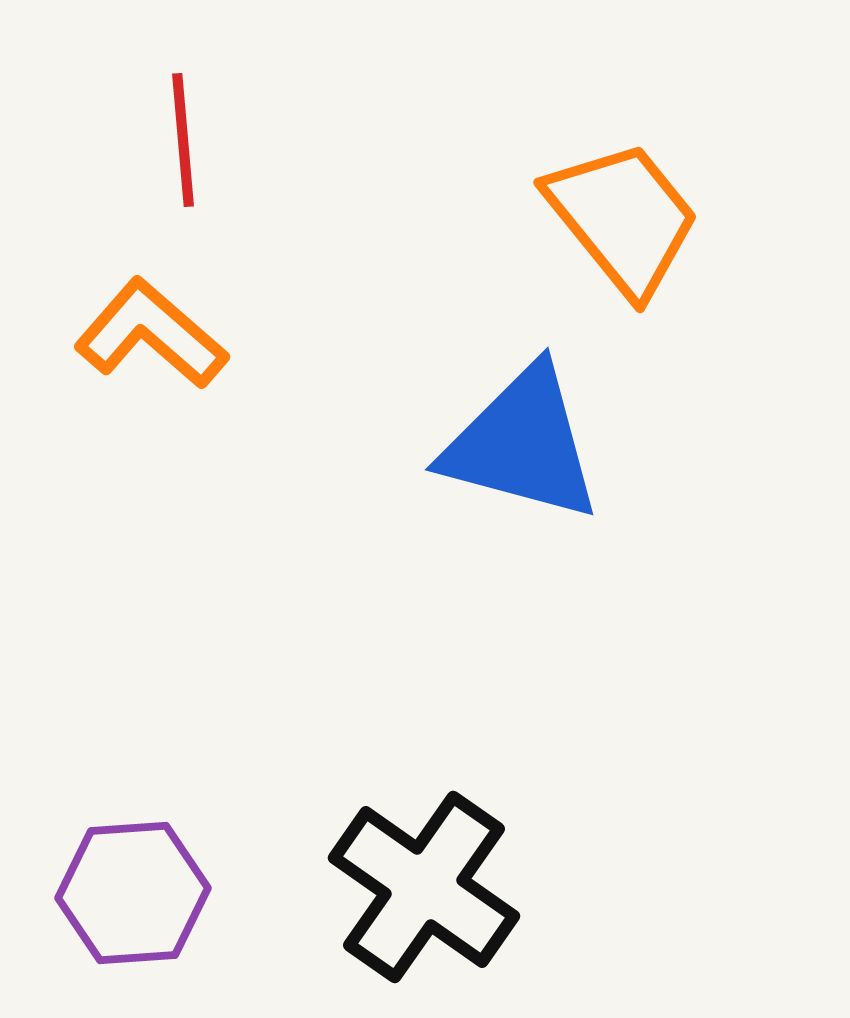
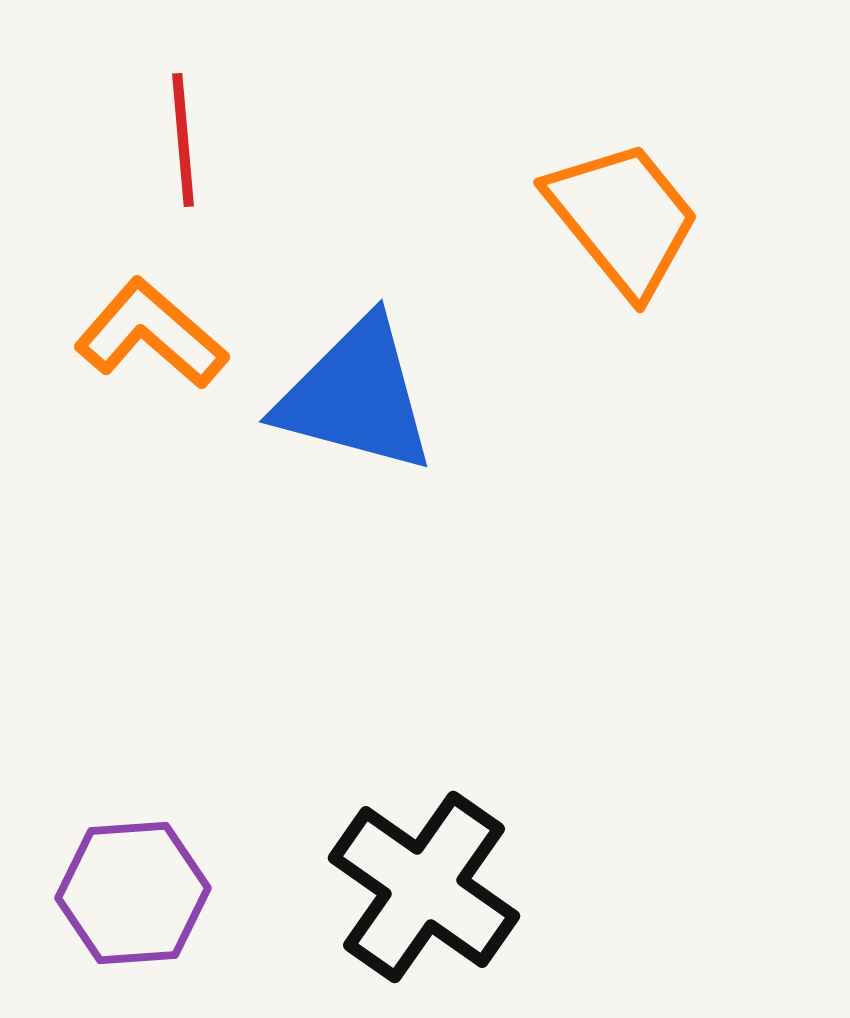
blue triangle: moved 166 px left, 48 px up
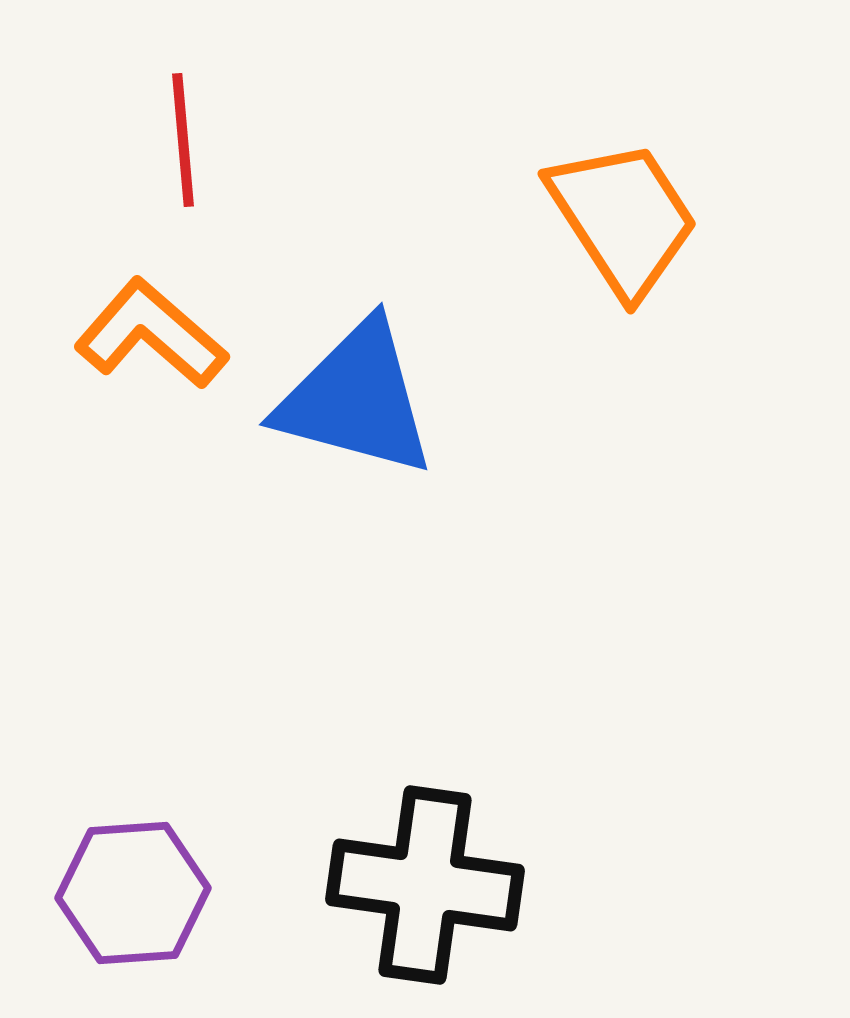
orange trapezoid: rotated 6 degrees clockwise
blue triangle: moved 3 px down
black cross: moved 1 px right, 2 px up; rotated 27 degrees counterclockwise
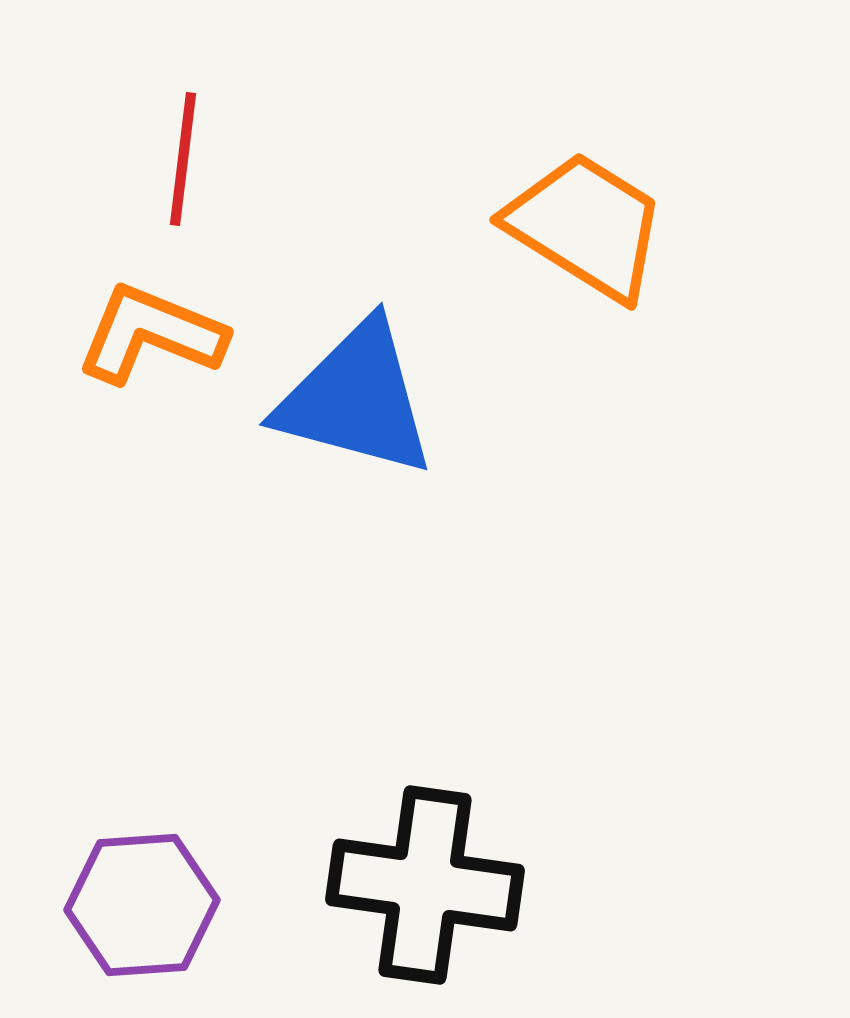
red line: moved 19 px down; rotated 12 degrees clockwise
orange trapezoid: moved 37 px left, 8 px down; rotated 25 degrees counterclockwise
orange L-shape: rotated 19 degrees counterclockwise
purple hexagon: moved 9 px right, 12 px down
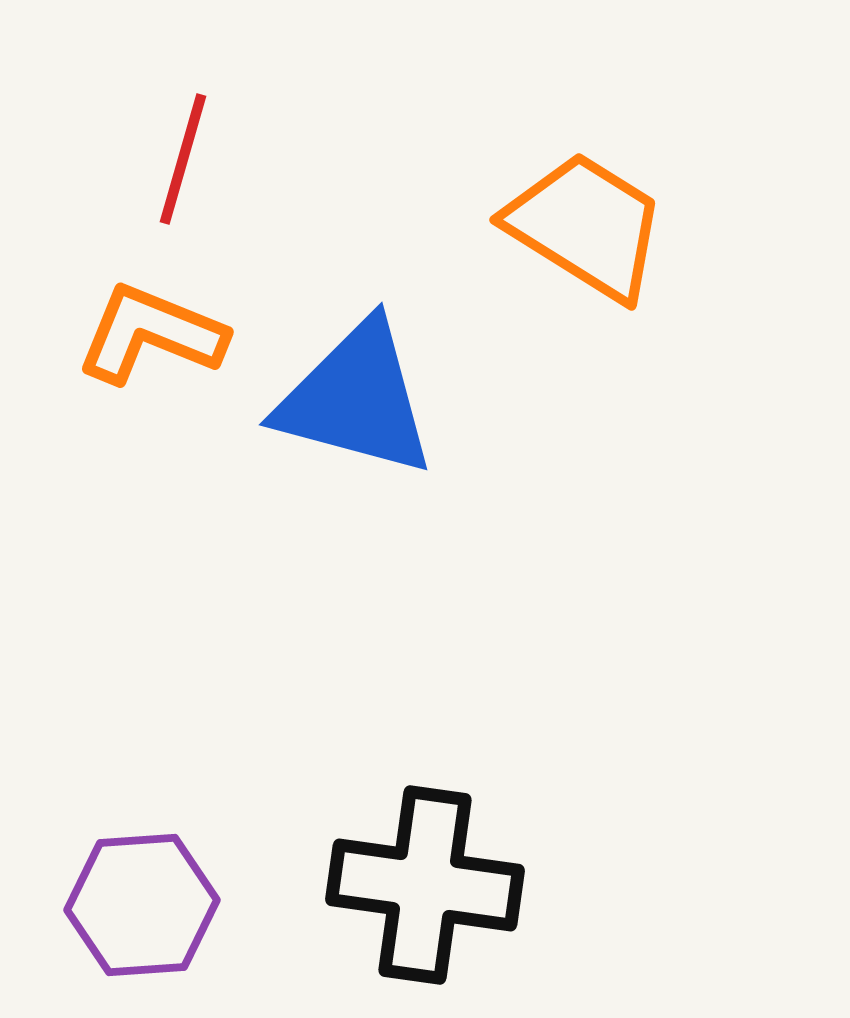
red line: rotated 9 degrees clockwise
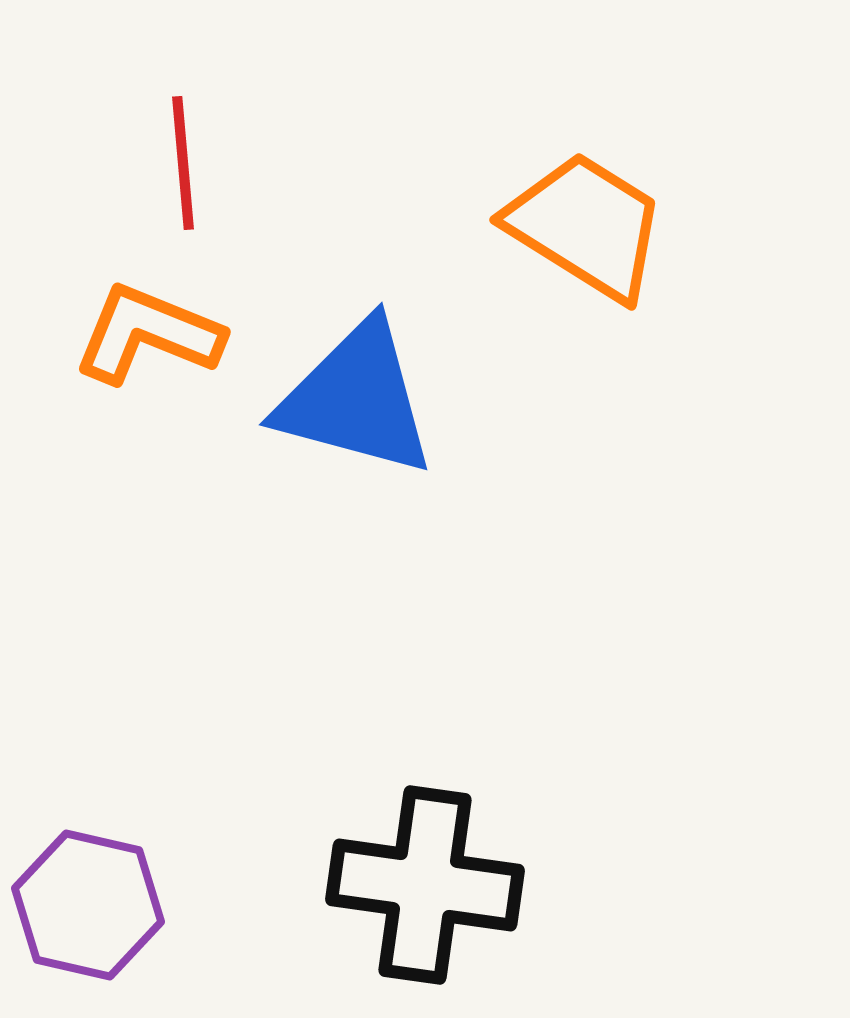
red line: moved 4 px down; rotated 21 degrees counterclockwise
orange L-shape: moved 3 px left
purple hexagon: moved 54 px left; rotated 17 degrees clockwise
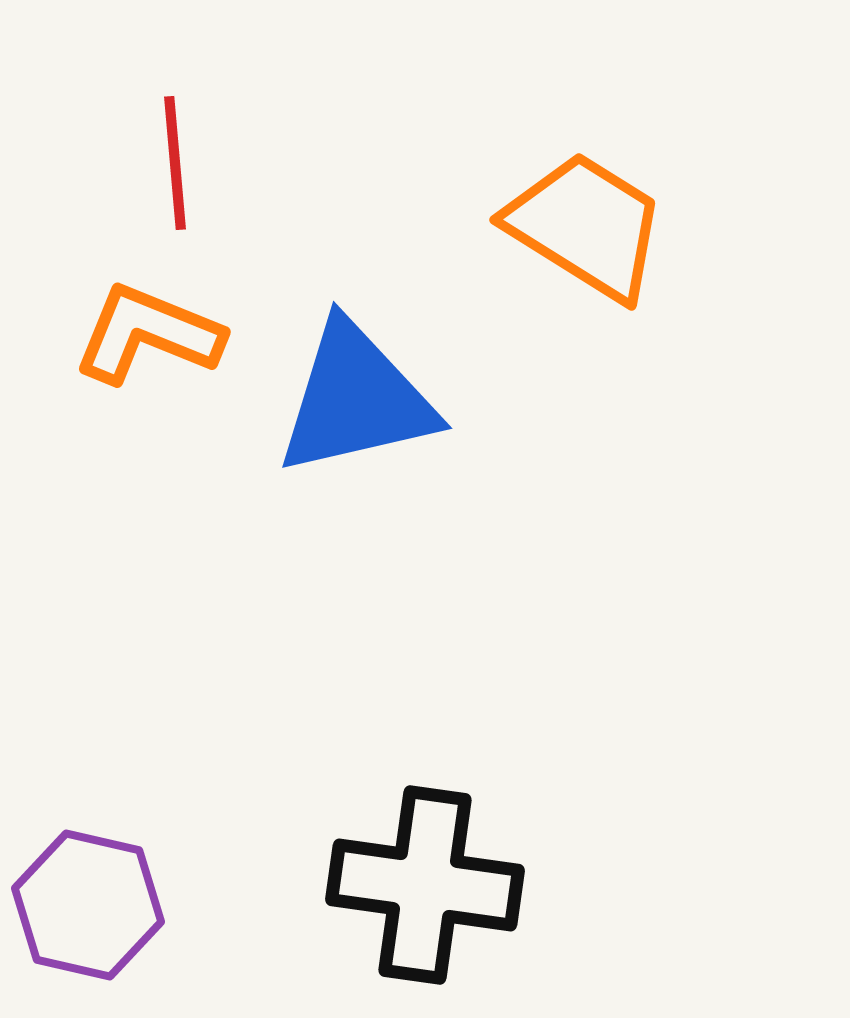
red line: moved 8 px left
blue triangle: rotated 28 degrees counterclockwise
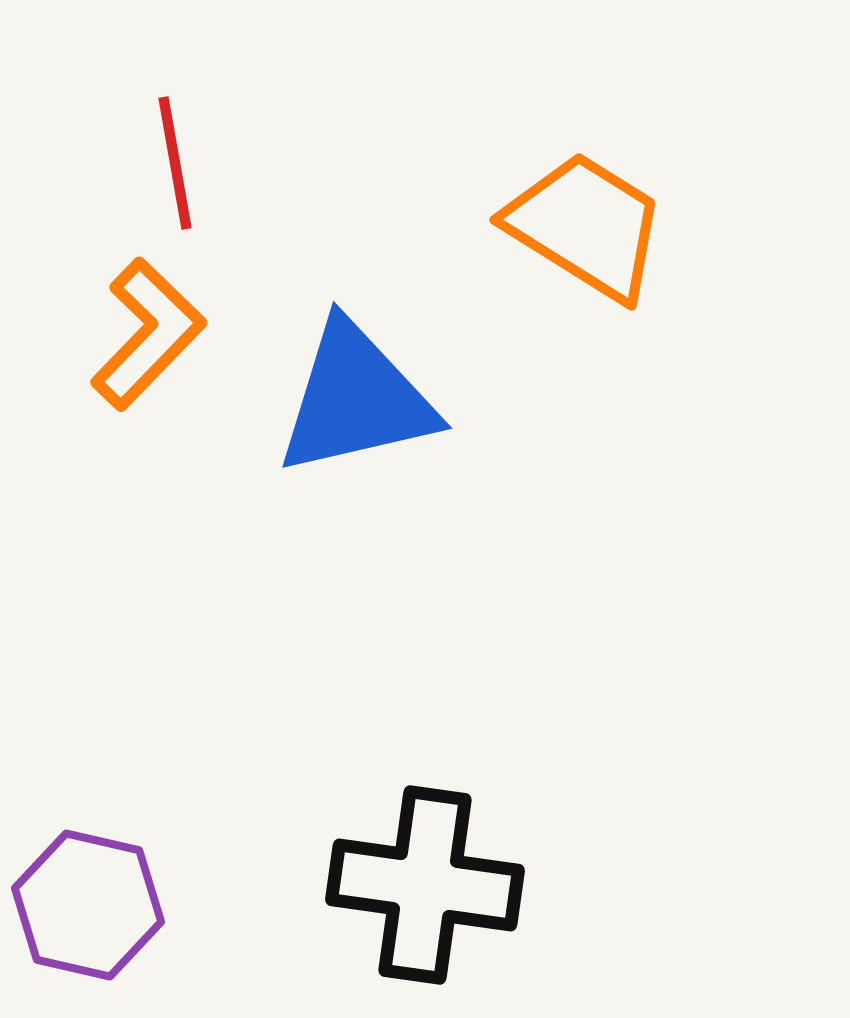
red line: rotated 5 degrees counterclockwise
orange L-shape: rotated 112 degrees clockwise
